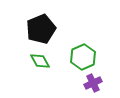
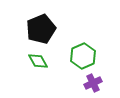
green hexagon: moved 1 px up
green diamond: moved 2 px left
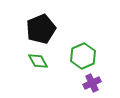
purple cross: moved 1 px left
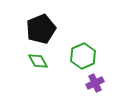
purple cross: moved 3 px right
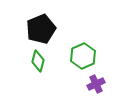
green diamond: rotated 45 degrees clockwise
purple cross: moved 1 px right, 1 px down
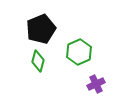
green hexagon: moved 4 px left, 4 px up
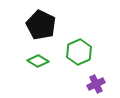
black pentagon: moved 4 px up; rotated 24 degrees counterclockwise
green diamond: rotated 75 degrees counterclockwise
